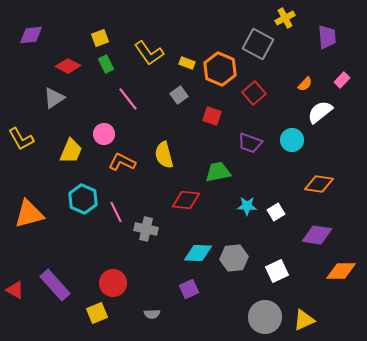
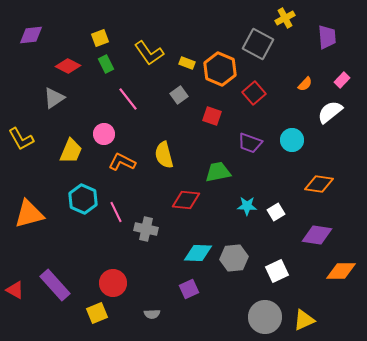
white semicircle at (320, 112): moved 10 px right
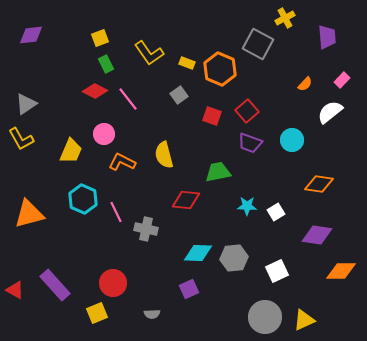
red diamond at (68, 66): moved 27 px right, 25 px down
red square at (254, 93): moved 7 px left, 18 px down
gray triangle at (54, 98): moved 28 px left, 6 px down
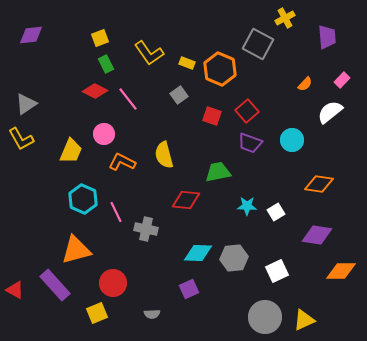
orange triangle at (29, 214): moved 47 px right, 36 px down
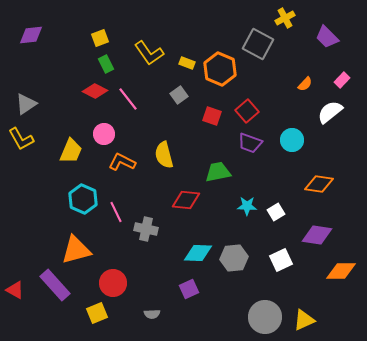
purple trapezoid at (327, 37): rotated 140 degrees clockwise
white square at (277, 271): moved 4 px right, 11 px up
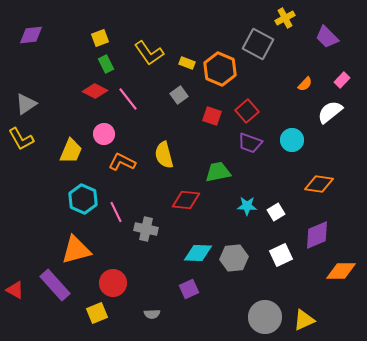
purple diamond at (317, 235): rotated 32 degrees counterclockwise
white square at (281, 260): moved 5 px up
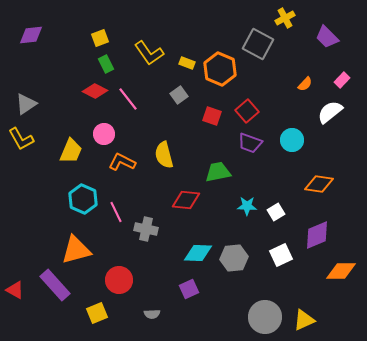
red circle at (113, 283): moved 6 px right, 3 px up
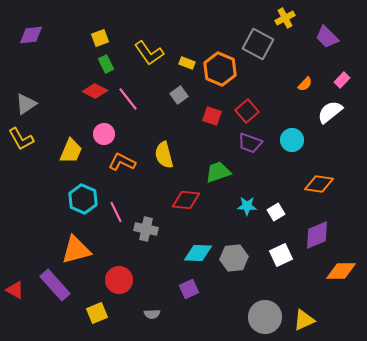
green trapezoid at (218, 172): rotated 8 degrees counterclockwise
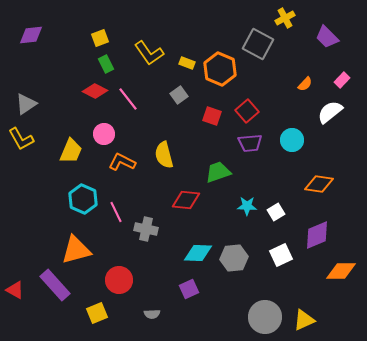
purple trapezoid at (250, 143): rotated 25 degrees counterclockwise
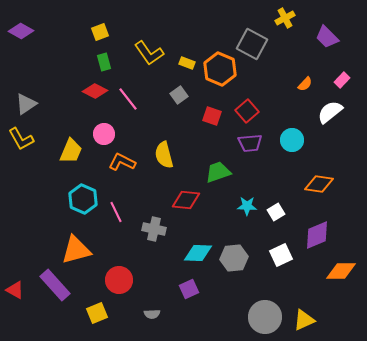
purple diamond at (31, 35): moved 10 px left, 4 px up; rotated 35 degrees clockwise
yellow square at (100, 38): moved 6 px up
gray square at (258, 44): moved 6 px left
green rectangle at (106, 64): moved 2 px left, 2 px up; rotated 12 degrees clockwise
gray cross at (146, 229): moved 8 px right
